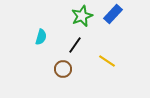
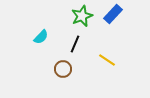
cyan semicircle: rotated 28 degrees clockwise
black line: moved 1 px up; rotated 12 degrees counterclockwise
yellow line: moved 1 px up
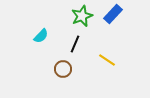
cyan semicircle: moved 1 px up
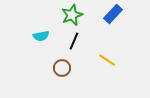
green star: moved 10 px left, 1 px up
cyan semicircle: rotated 35 degrees clockwise
black line: moved 1 px left, 3 px up
brown circle: moved 1 px left, 1 px up
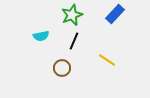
blue rectangle: moved 2 px right
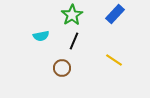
green star: rotated 10 degrees counterclockwise
yellow line: moved 7 px right
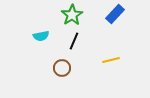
yellow line: moved 3 px left; rotated 48 degrees counterclockwise
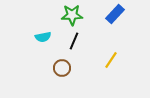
green star: rotated 30 degrees clockwise
cyan semicircle: moved 2 px right, 1 px down
yellow line: rotated 42 degrees counterclockwise
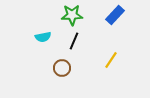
blue rectangle: moved 1 px down
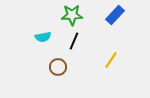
brown circle: moved 4 px left, 1 px up
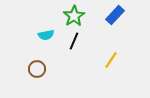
green star: moved 2 px right, 1 px down; rotated 30 degrees counterclockwise
cyan semicircle: moved 3 px right, 2 px up
brown circle: moved 21 px left, 2 px down
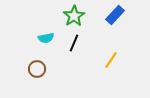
cyan semicircle: moved 3 px down
black line: moved 2 px down
